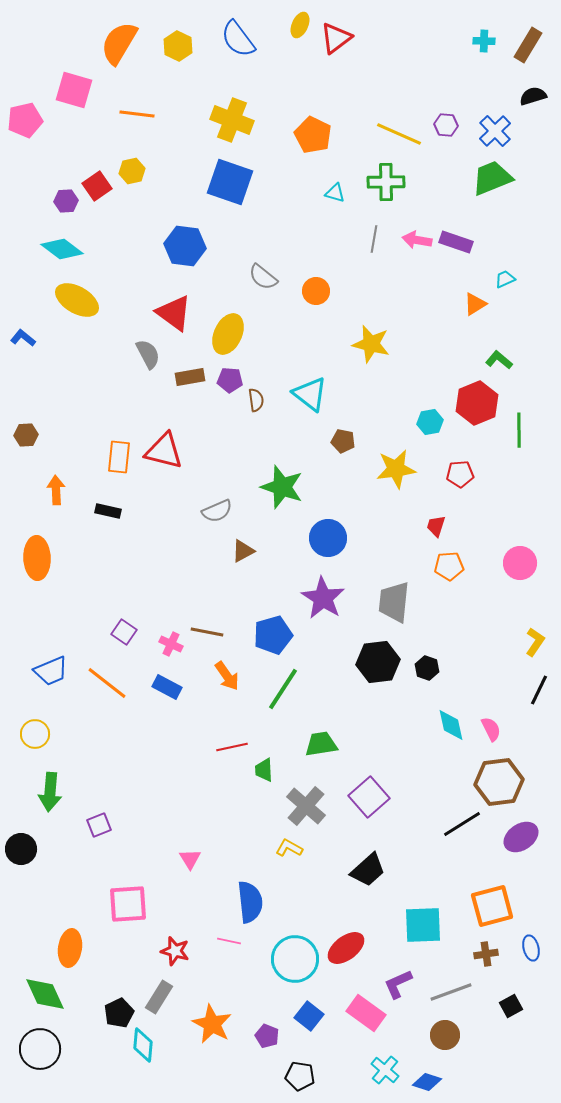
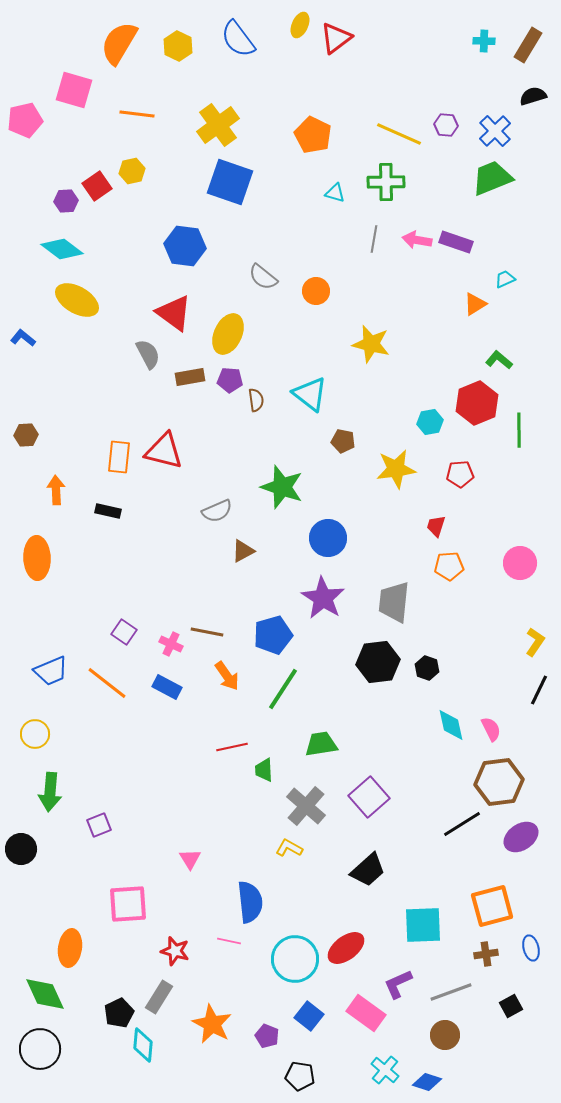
yellow cross at (232, 120): moved 14 px left, 5 px down; rotated 33 degrees clockwise
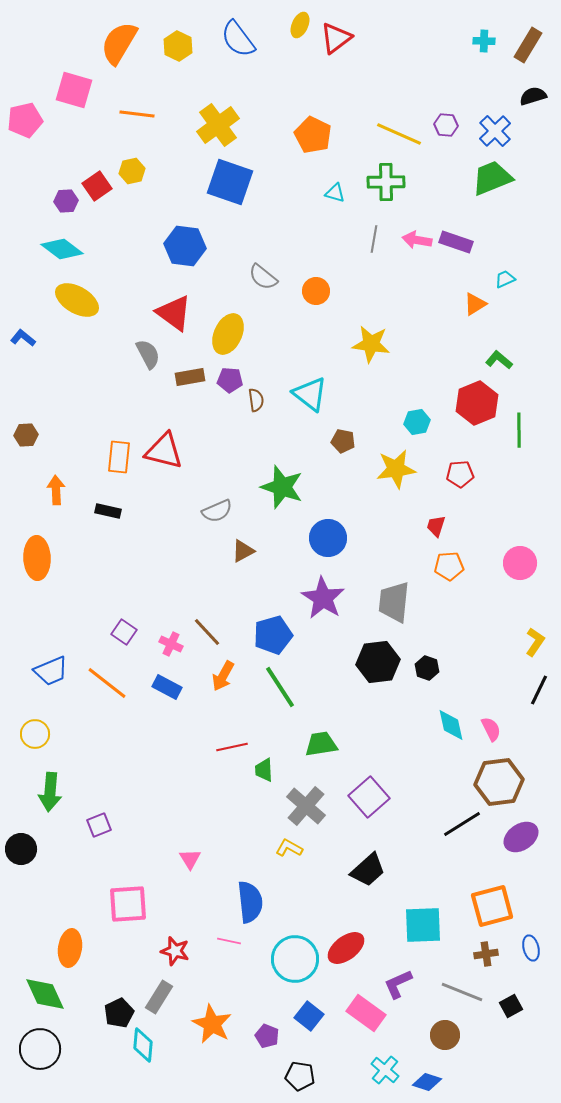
yellow star at (371, 344): rotated 6 degrees counterclockwise
cyan hexagon at (430, 422): moved 13 px left
brown line at (207, 632): rotated 36 degrees clockwise
orange arrow at (227, 676): moved 4 px left; rotated 64 degrees clockwise
green line at (283, 689): moved 3 px left, 2 px up; rotated 66 degrees counterclockwise
gray line at (451, 992): moved 11 px right; rotated 42 degrees clockwise
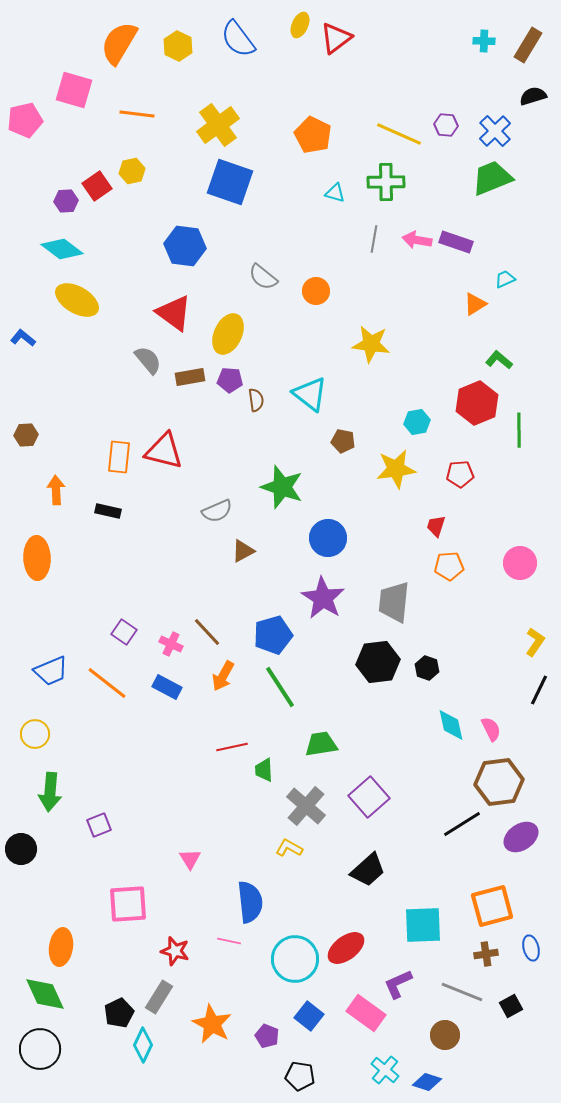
gray semicircle at (148, 354): moved 6 px down; rotated 12 degrees counterclockwise
orange ellipse at (70, 948): moved 9 px left, 1 px up
cyan diamond at (143, 1045): rotated 20 degrees clockwise
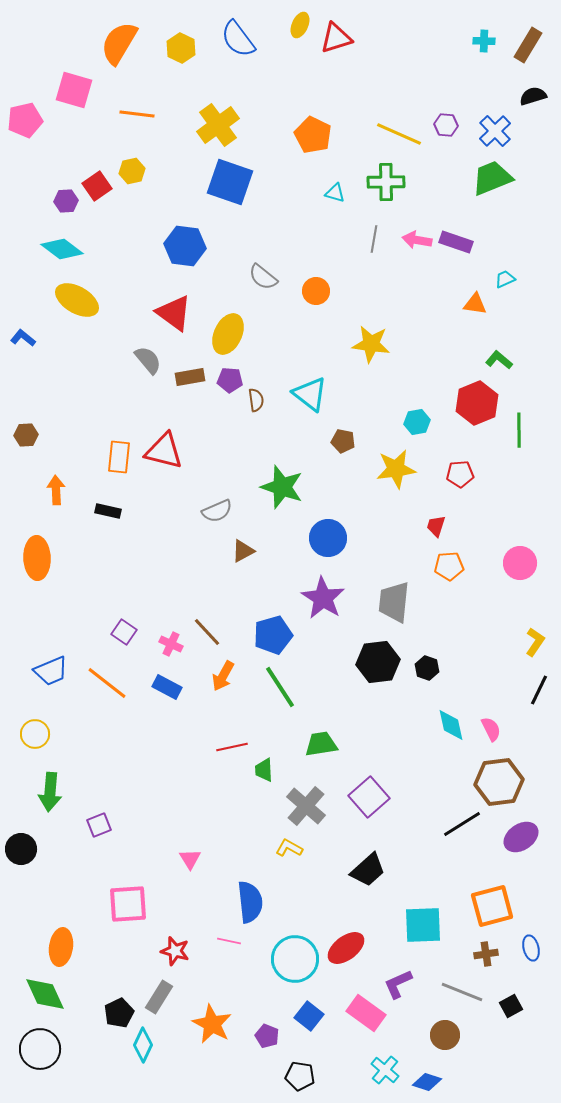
red triangle at (336, 38): rotated 20 degrees clockwise
yellow hexagon at (178, 46): moved 3 px right, 2 px down
orange triangle at (475, 304): rotated 40 degrees clockwise
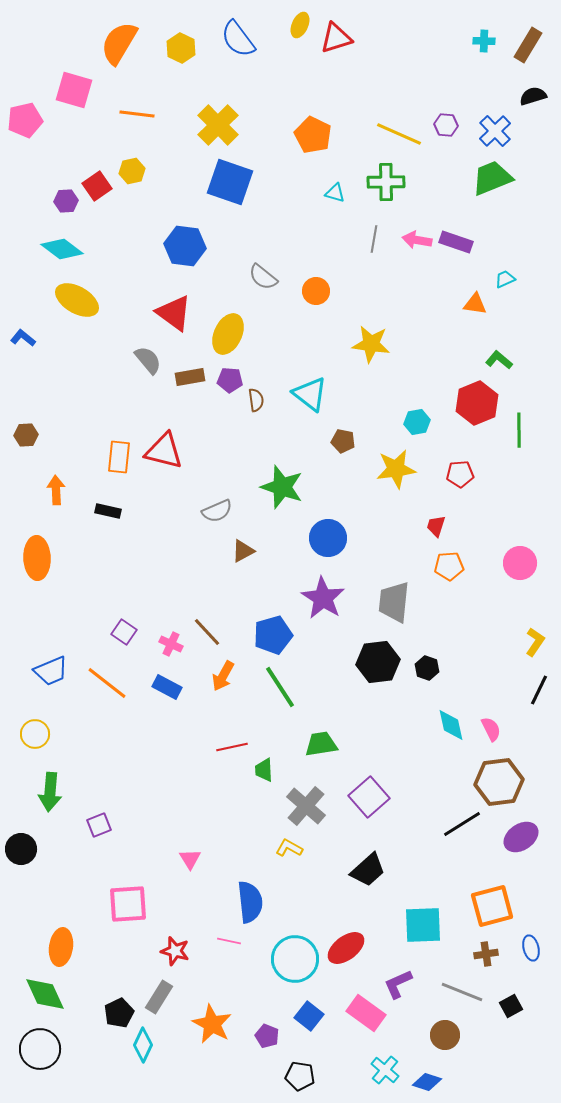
yellow cross at (218, 125): rotated 9 degrees counterclockwise
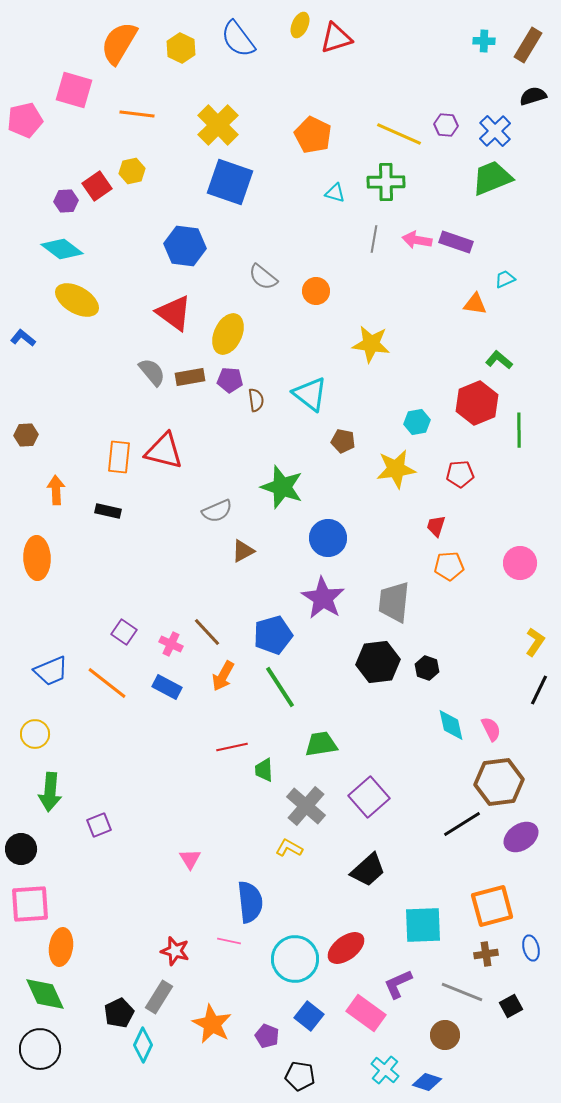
gray semicircle at (148, 360): moved 4 px right, 12 px down
pink square at (128, 904): moved 98 px left
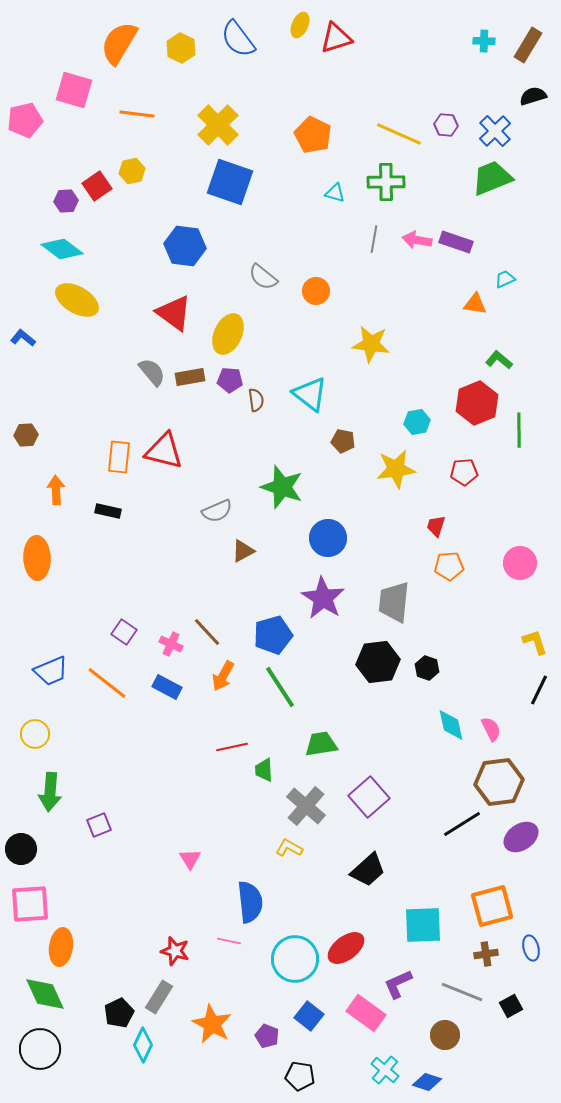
red pentagon at (460, 474): moved 4 px right, 2 px up
yellow L-shape at (535, 642): rotated 52 degrees counterclockwise
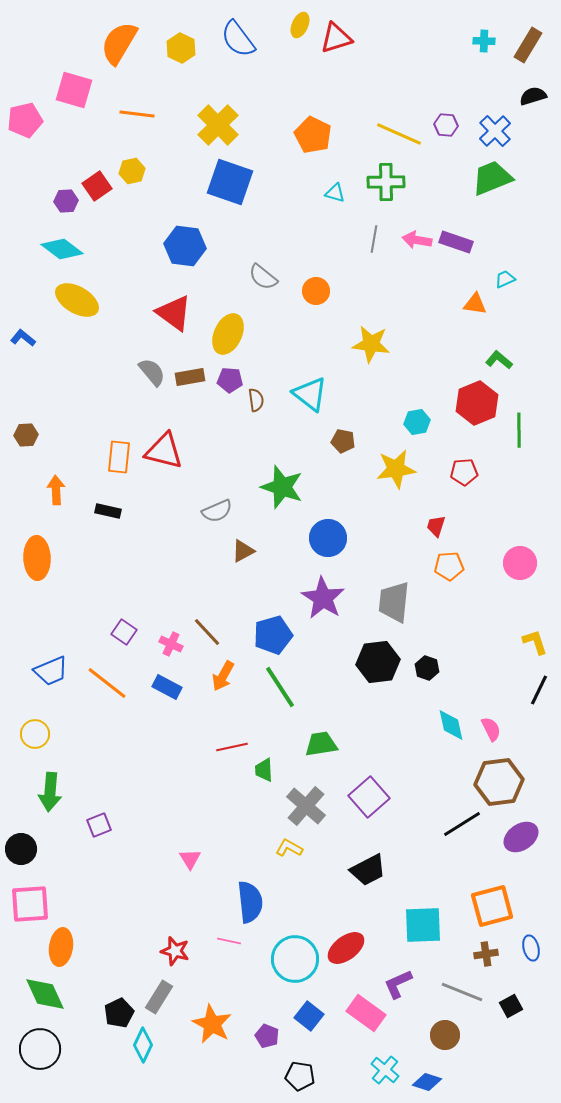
black trapezoid at (368, 870): rotated 15 degrees clockwise
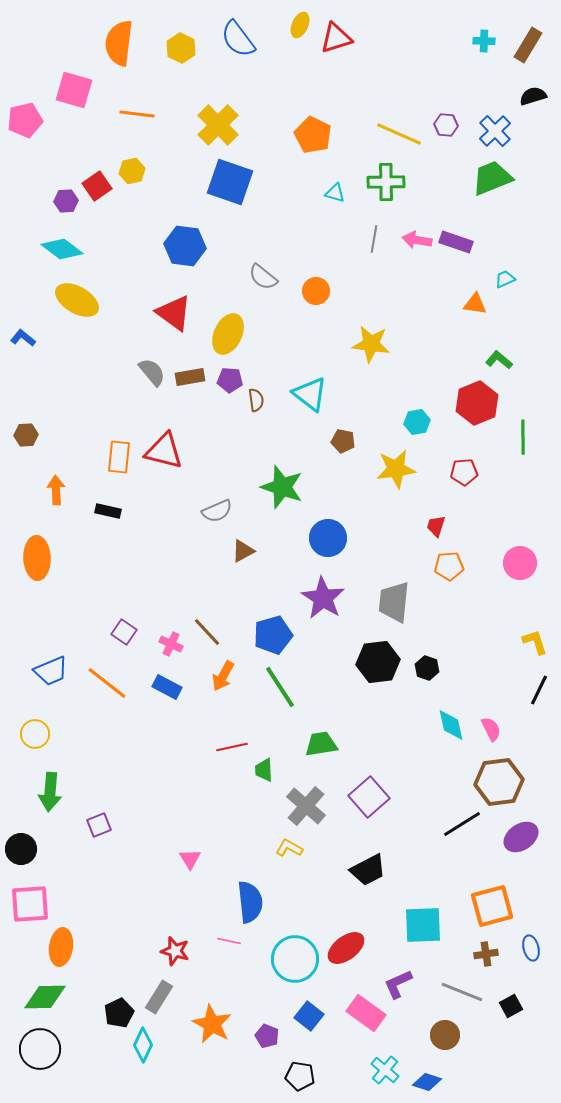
orange semicircle at (119, 43): rotated 24 degrees counterclockwise
green line at (519, 430): moved 4 px right, 7 px down
green diamond at (45, 994): moved 3 px down; rotated 66 degrees counterclockwise
